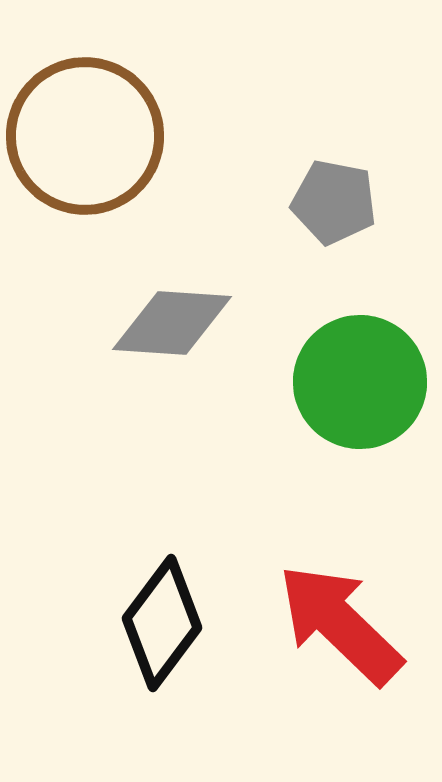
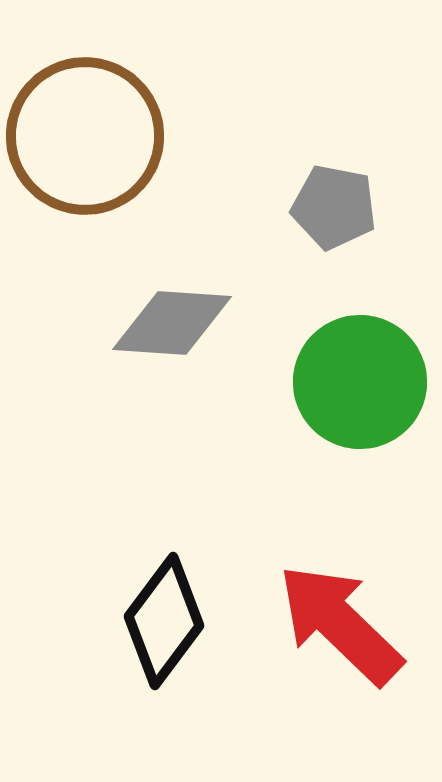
gray pentagon: moved 5 px down
black diamond: moved 2 px right, 2 px up
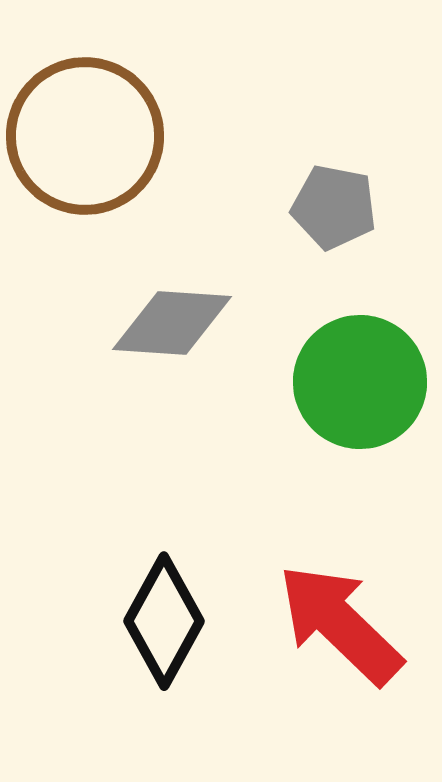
black diamond: rotated 8 degrees counterclockwise
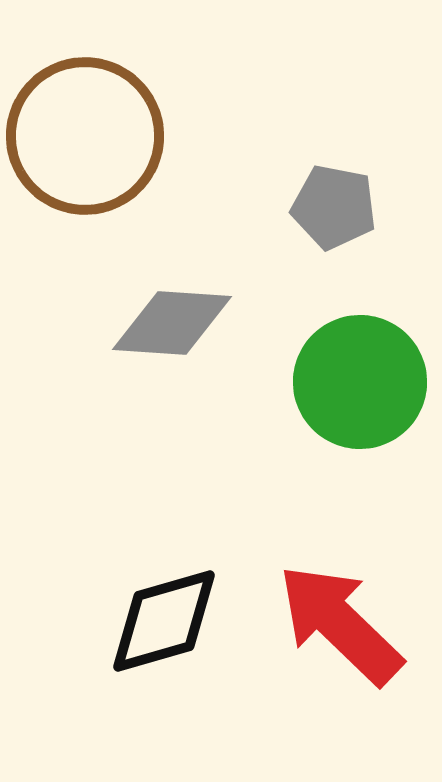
black diamond: rotated 45 degrees clockwise
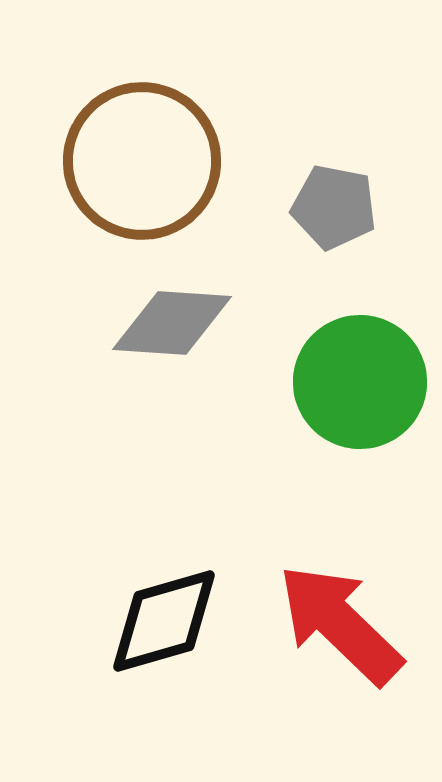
brown circle: moved 57 px right, 25 px down
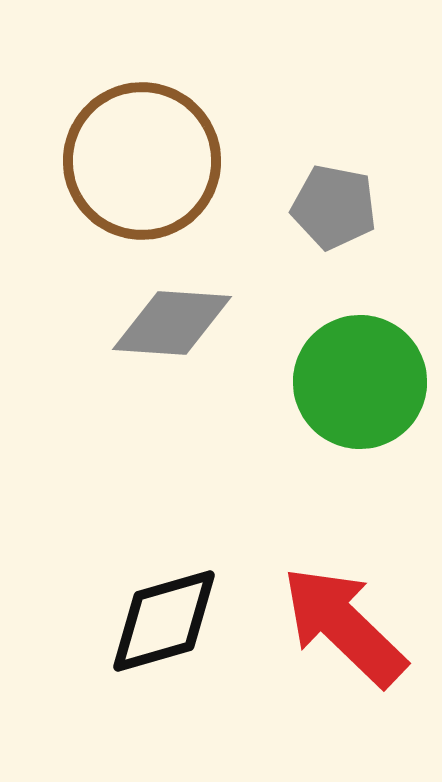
red arrow: moved 4 px right, 2 px down
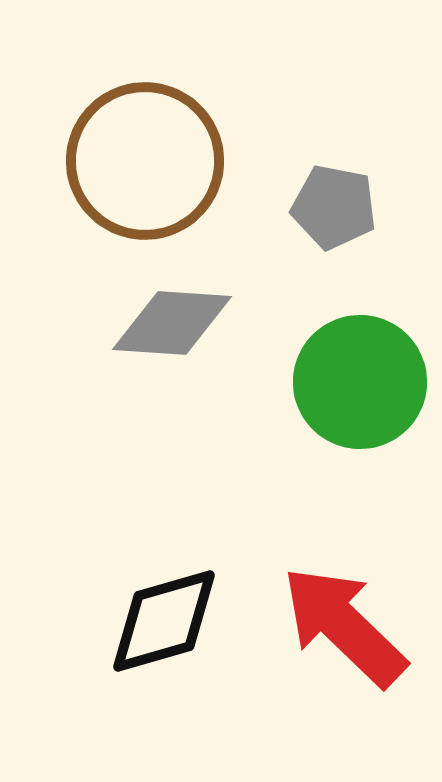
brown circle: moved 3 px right
